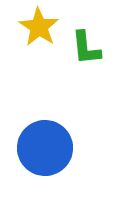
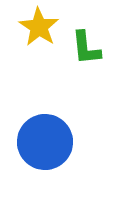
blue circle: moved 6 px up
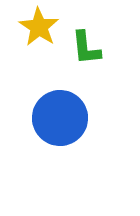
blue circle: moved 15 px right, 24 px up
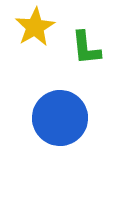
yellow star: moved 4 px left; rotated 9 degrees clockwise
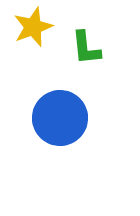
yellow star: moved 2 px left; rotated 9 degrees clockwise
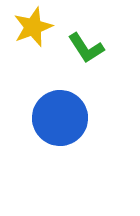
green L-shape: rotated 27 degrees counterclockwise
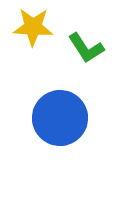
yellow star: rotated 24 degrees clockwise
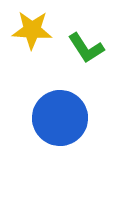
yellow star: moved 1 px left, 3 px down
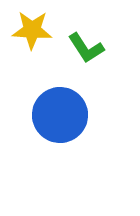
blue circle: moved 3 px up
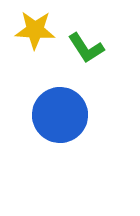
yellow star: moved 3 px right
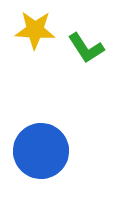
blue circle: moved 19 px left, 36 px down
